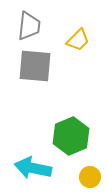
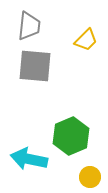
yellow trapezoid: moved 8 px right
cyan arrow: moved 4 px left, 9 px up
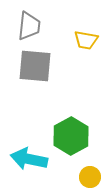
yellow trapezoid: rotated 55 degrees clockwise
green hexagon: rotated 6 degrees counterclockwise
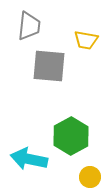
gray square: moved 14 px right
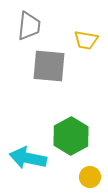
cyan arrow: moved 1 px left, 1 px up
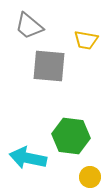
gray trapezoid: rotated 124 degrees clockwise
green hexagon: rotated 24 degrees counterclockwise
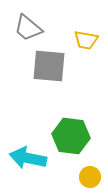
gray trapezoid: moved 1 px left, 2 px down
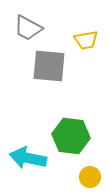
gray trapezoid: rotated 12 degrees counterclockwise
yellow trapezoid: rotated 20 degrees counterclockwise
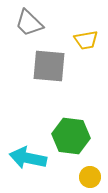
gray trapezoid: moved 1 px right, 5 px up; rotated 16 degrees clockwise
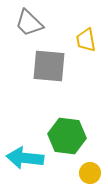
yellow trapezoid: rotated 90 degrees clockwise
green hexagon: moved 4 px left
cyan arrow: moved 3 px left; rotated 6 degrees counterclockwise
yellow circle: moved 4 px up
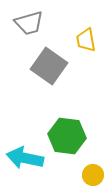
gray trapezoid: rotated 60 degrees counterclockwise
gray square: rotated 30 degrees clockwise
cyan arrow: rotated 6 degrees clockwise
yellow circle: moved 3 px right, 2 px down
